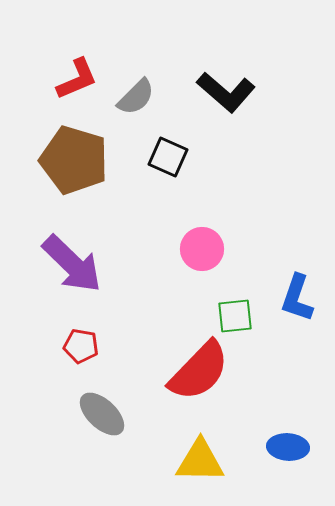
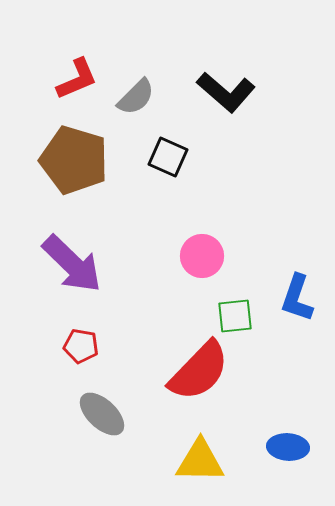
pink circle: moved 7 px down
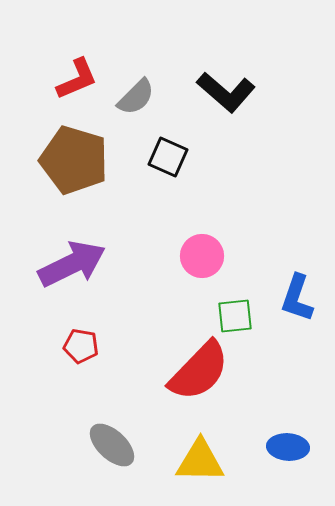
purple arrow: rotated 70 degrees counterclockwise
gray ellipse: moved 10 px right, 31 px down
